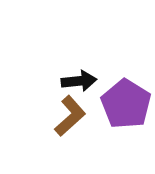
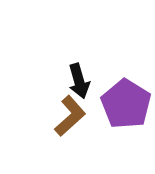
black arrow: rotated 80 degrees clockwise
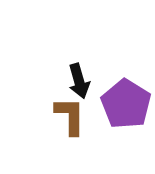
brown L-shape: rotated 48 degrees counterclockwise
